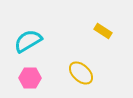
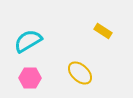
yellow ellipse: moved 1 px left
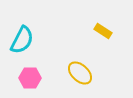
cyan semicircle: moved 6 px left, 1 px up; rotated 148 degrees clockwise
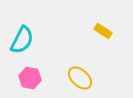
yellow ellipse: moved 5 px down
pink hexagon: rotated 10 degrees clockwise
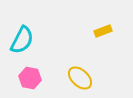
yellow rectangle: rotated 54 degrees counterclockwise
